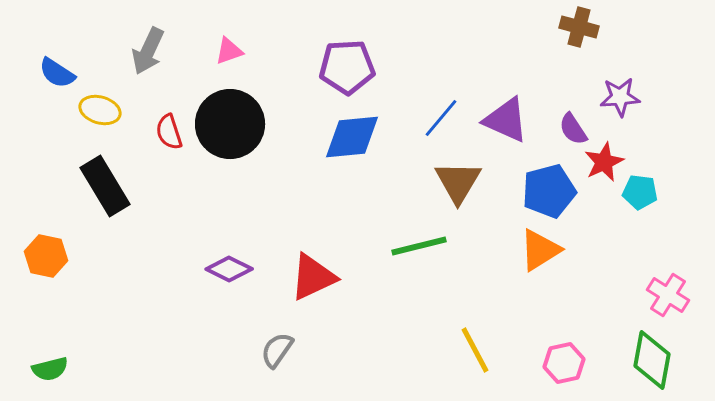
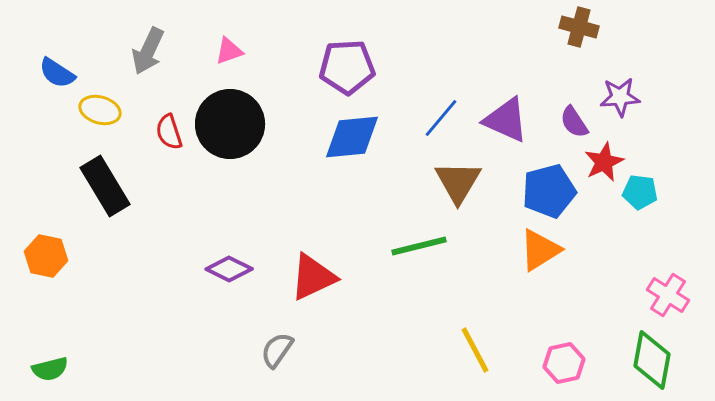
purple semicircle: moved 1 px right, 7 px up
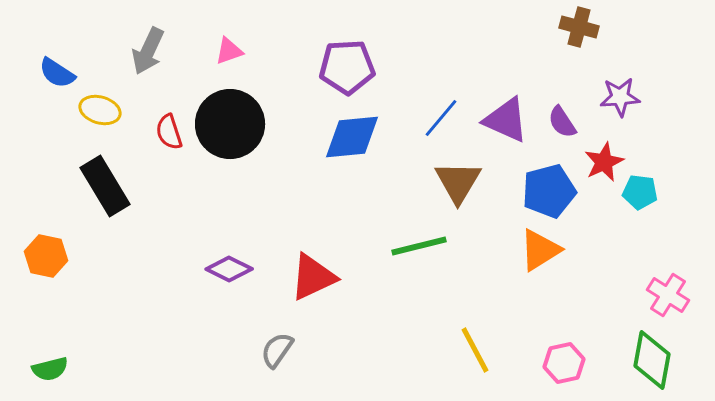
purple semicircle: moved 12 px left
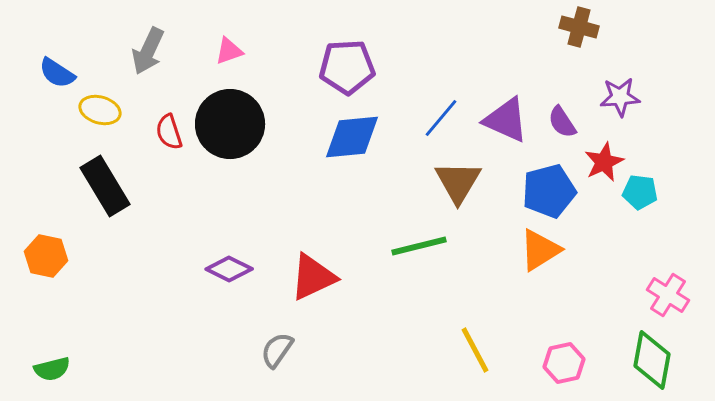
green semicircle: moved 2 px right
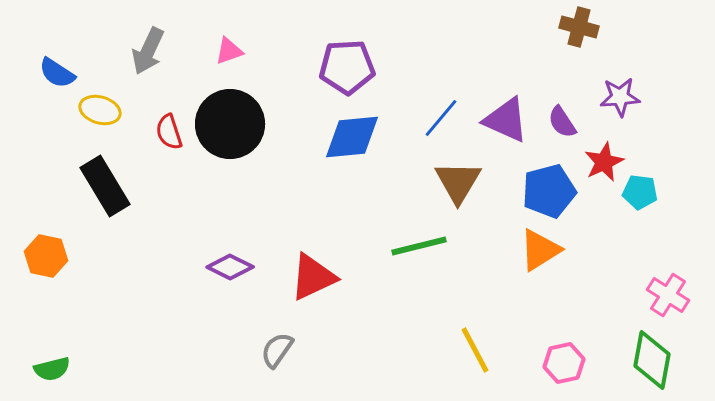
purple diamond: moved 1 px right, 2 px up
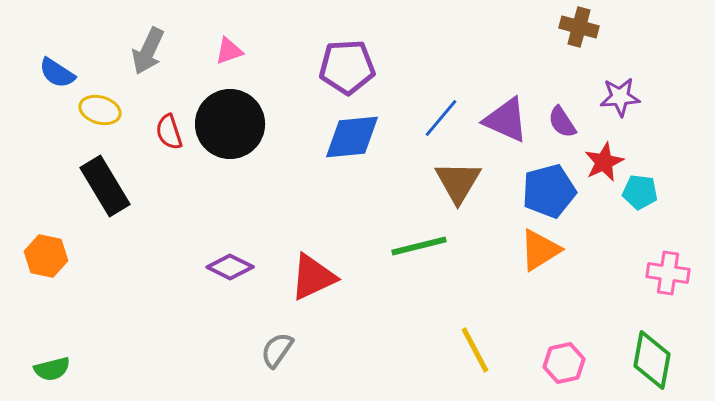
pink cross: moved 22 px up; rotated 24 degrees counterclockwise
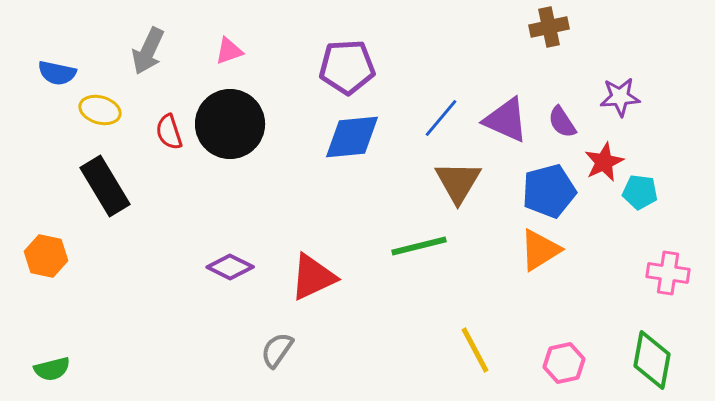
brown cross: moved 30 px left; rotated 27 degrees counterclockwise
blue semicircle: rotated 21 degrees counterclockwise
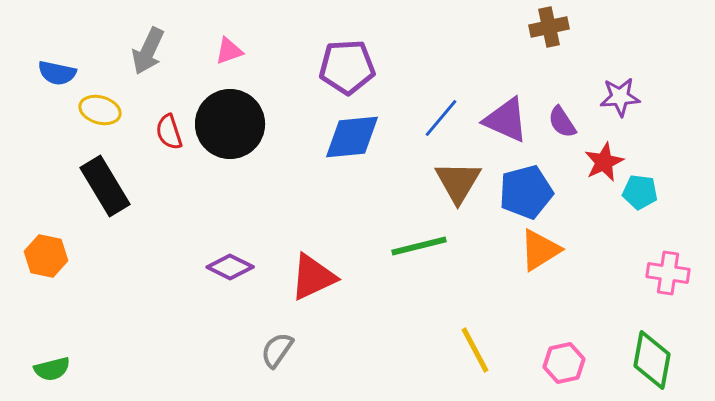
blue pentagon: moved 23 px left, 1 px down
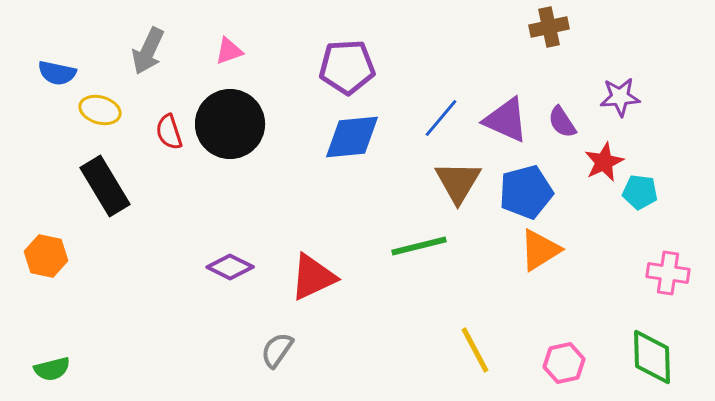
green diamond: moved 3 px up; rotated 12 degrees counterclockwise
